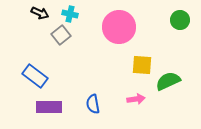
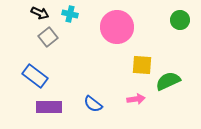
pink circle: moved 2 px left
gray square: moved 13 px left, 2 px down
blue semicircle: rotated 42 degrees counterclockwise
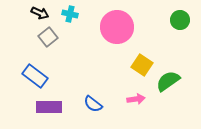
yellow square: rotated 30 degrees clockwise
green semicircle: rotated 10 degrees counterclockwise
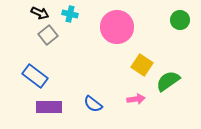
gray square: moved 2 px up
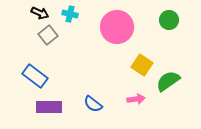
green circle: moved 11 px left
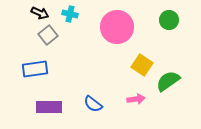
blue rectangle: moved 7 px up; rotated 45 degrees counterclockwise
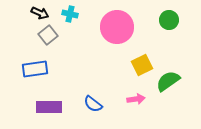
yellow square: rotated 30 degrees clockwise
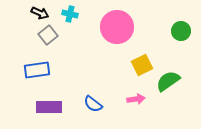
green circle: moved 12 px right, 11 px down
blue rectangle: moved 2 px right, 1 px down
